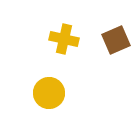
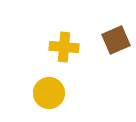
yellow cross: moved 8 px down; rotated 8 degrees counterclockwise
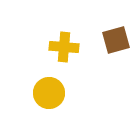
brown square: rotated 8 degrees clockwise
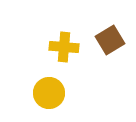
brown square: moved 6 px left; rotated 16 degrees counterclockwise
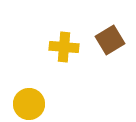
yellow circle: moved 20 px left, 11 px down
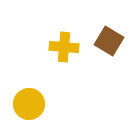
brown square: moved 1 px left, 1 px down; rotated 28 degrees counterclockwise
